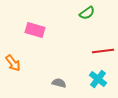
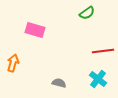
orange arrow: rotated 126 degrees counterclockwise
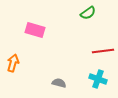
green semicircle: moved 1 px right
cyan cross: rotated 18 degrees counterclockwise
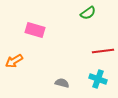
orange arrow: moved 1 px right, 2 px up; rotated 138 degrees counterclockwise
gray semicircle: moved 3 px right
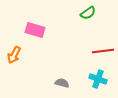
orange arrow: moved 6 px up; rotated 30 degrees counterclockwise
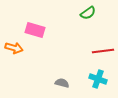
orange arrow: moved 7 px up; rotated 102 degrees counterclockwise
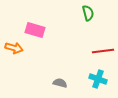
green semicircle: rotated 70 degrees counterclockwise
gray semicircle: moved 2 px left
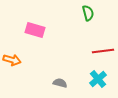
orange arrow: moved 2 px left, 12 px down
cyan cross: rotated 30 degrees clockwise
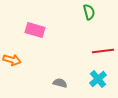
green semicircle: moved 1 px right, 1 px up
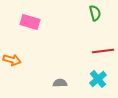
green semicircle: moved 6 px right, 1 px down
pink rectangle: moved 5 px left, 8 px up
gray semicircle: rotated 16 degrees counterclockwise
